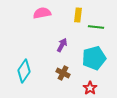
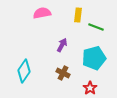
green line: rotated 14 degrees clockwise
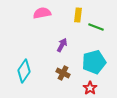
cyan pentagon: moved 4 px down
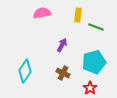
cyan diamond: moved 1 px right
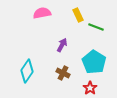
yellow rectangle: rotated 32 degrees counterclockwise
cyan pentagon: rotated 25 degrees counterclockwise
cyan diamond: moved 2 px right
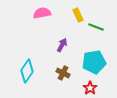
cyan pentagon: rotated 30 degrees clockwise
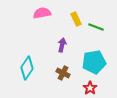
yellow rectangle: moved 2 px left, 4 px down
purple arrow: rotated 16 degrees counterclockwise
cyan diamond: moved 3 px up
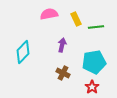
pink semicircle: moved 7 px right, 1 px down
green line: rotated 28 degrees counterclockwise
cyan diamond: moved 4 px left, 16 px up; rotated 10 degrees clockwise
red star: moved 2 px right, 1 px up
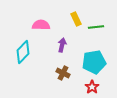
pink semicircle: moved 8 px left, 11 px down; rotated 12 degrees clockwise
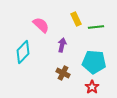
pink semicircle: rotated 42 degrees clockwise
cyan pentagon: rotated 15 degrees clockwise
